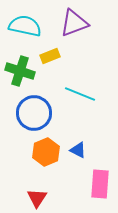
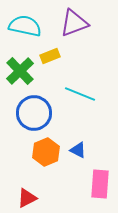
green cross: rotated 28 degrees clockwise
red triangle: moved 10 px left; rotated 30 degrees clockwise
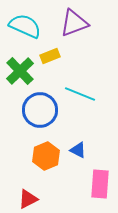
cyan semicircle: rotated 12 degrees clockwise
blue circle: moved 6 px right, 3 px up
orange hexagon: moved 4 px down
red triangle: moved 1 px right, 1 px down
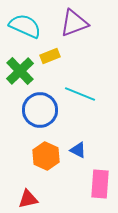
orange hexagon: rotated 12 degrees counterclockwise
red triangle: rotated 15 degrees clockwise
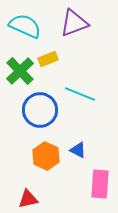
yellow rectangle: moved 2 px left, 3 px down
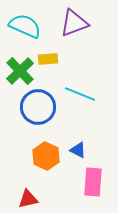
yellow rectangle: rotated 18 degrees clockwise
blue circle: moved 2 px left, 3 px up
pink rectangle: moved 7 px left, 2 px up
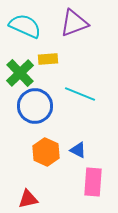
green cross: moved 2 px down
blue circle: moved 3 px left, 1 px up
orange hexagon: moved 4 px up
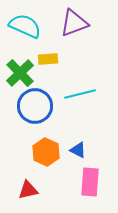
cyan line: rotated 36 degrees counterclockwise
pink rectangle: moved 3 px left
red triangle: moved 9 px up
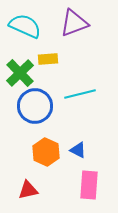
pink rectangle: moved 1 px left, 3 px down
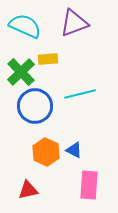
green cross: moved 1 px right, 1 px up
blue triangle: moved 4 px left
